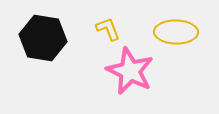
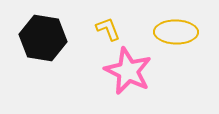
pink star: moved 2 px left
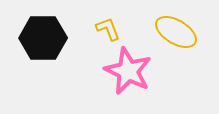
yellow ellipse: rotated 30 degrees clockwise
black hexagon: rotated 9 degrees counterclockwise
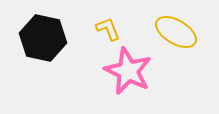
black hexagon: rotated 12 degrees clockwise
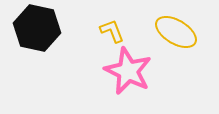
yellow L-shape: moved 4 px right, 2 px down
black hexagon: moved 6 px left, 10 px up
